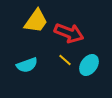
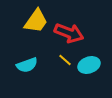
cyan ellipse: rotated 35 degrees clockwise
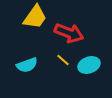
yellow trapezoid: moved 1 px left, 4 px up
yellow line: moved 2 px left
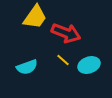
red arrow: moved 3 px left
cyan semicircle: moved 2 px down
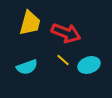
yellow trapezoid: moved 5 px left, 6 px down; rotated 20 degrees counterclockwise
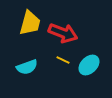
red arrow: moved 3 px left
yellow line: rotated 16 degrees counterclockwise
cyan ellipse: rotated 25 degrees counterclockwise
